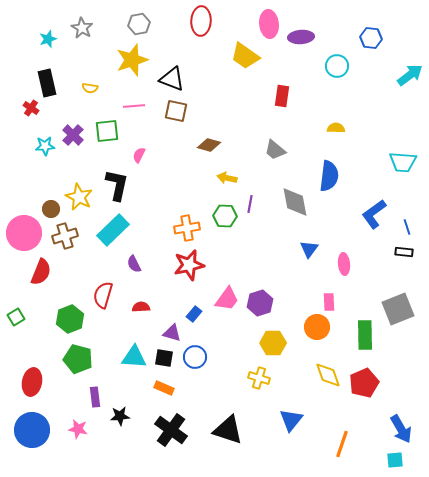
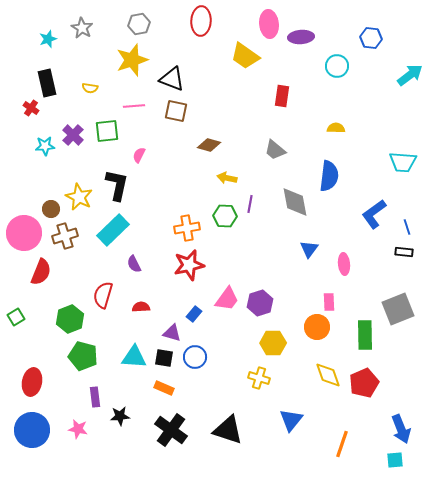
green pentagon at (78, 359): moved 5 px right, 3 px up
blue arrow at (401, 429): rotated 8 degrees clockwise
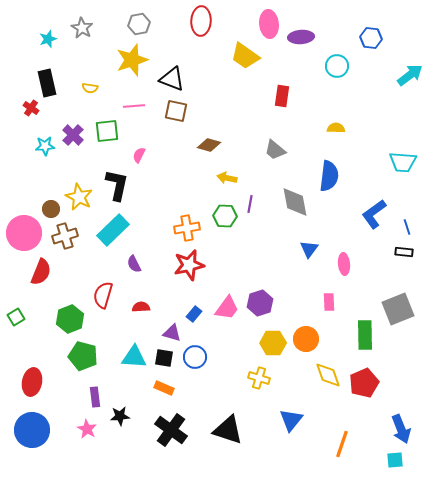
pink trapezoid at (227, 299): moved 9 px down
orange circle at (317, 327): moved 11 px left, 12 px down
pink star at (78, 429): moved 9 px right; rotated 18 degrees clockwise
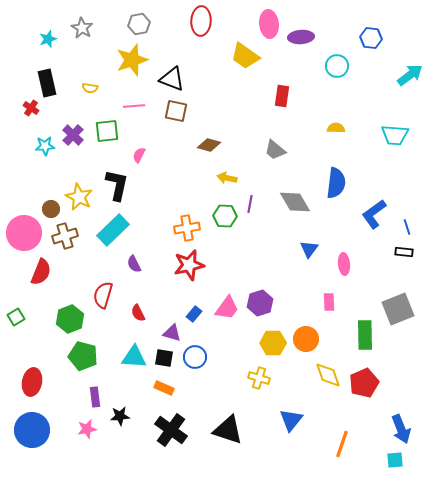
cyan trapezoid at (403, 162): moved 8 px left, 27 px up
blue semicircle at (329, 176): moved 7 px right, 7 px down
gray diamond at (295, 202): rotated 20 degrees counterclockwise
red semicircle at (141, 307): moved 3 px left, 6 px down; rotated 114 degrees counterclockwise
pink star at (87, 429): rotated 30 degrees clockwise
